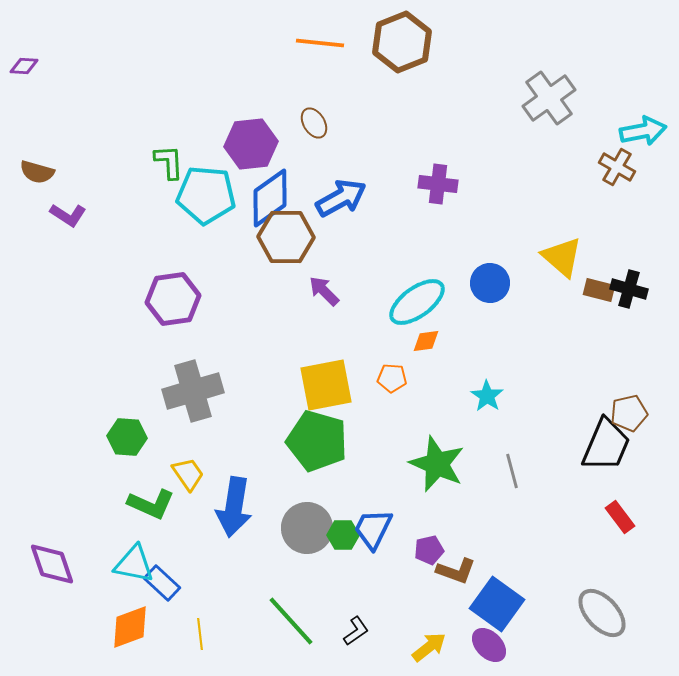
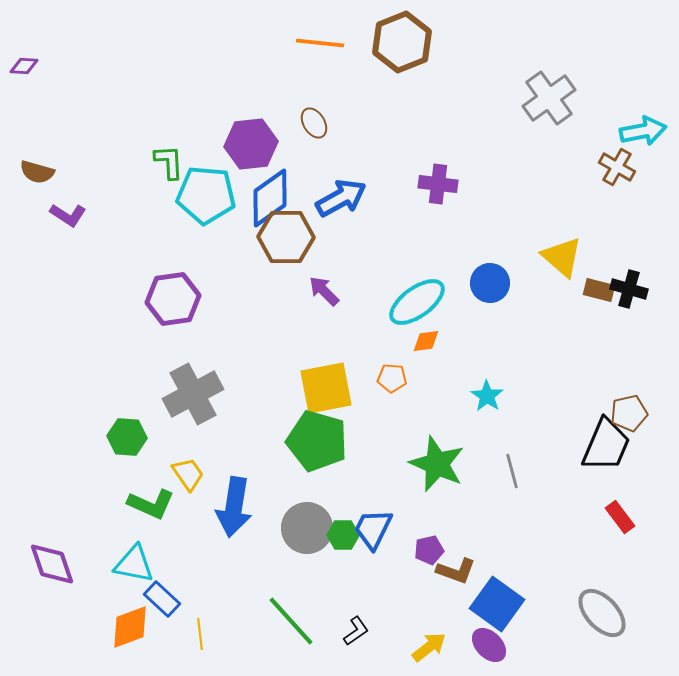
yellow square at (326, 385): moved 3 px down
gray cross at (193, 391): moved 3 px down; rotated 12 degrees counterclockwise
blue rectangle at (162, 583): moved 16 px down
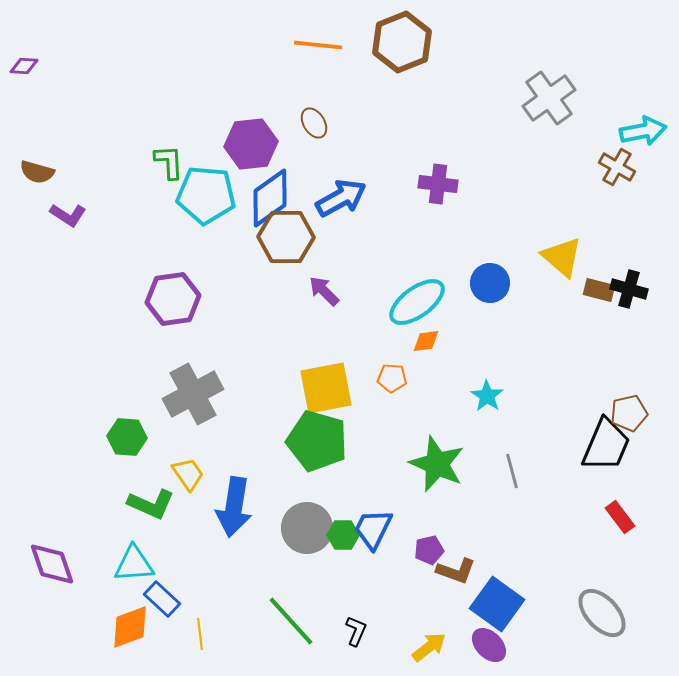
orange line at (320, 43): moved 2 px left, 2 px down
cyan triangle at (134, 564): rotated 15 degrees counterclockwise
black L-shape at (356, 631): rotated 32 degrees counterclockwise
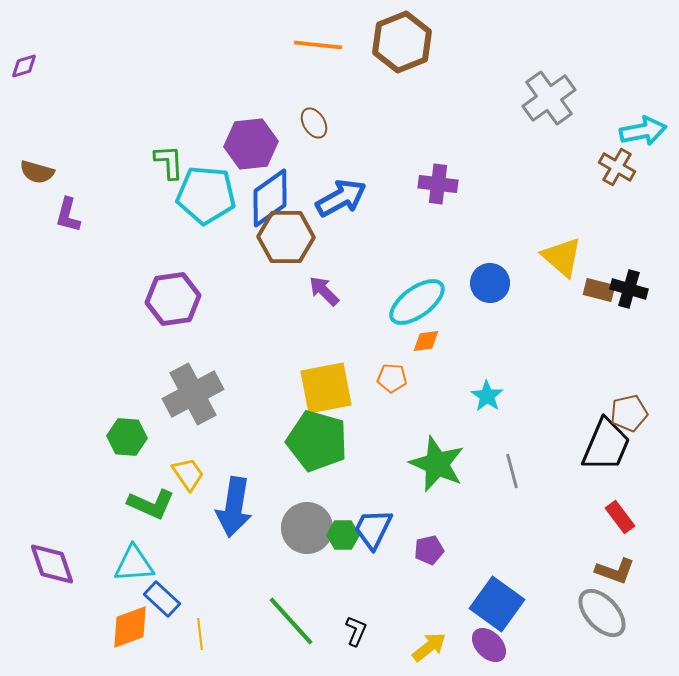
purple diamond at (24, 66): rotated 20 degrees counterclockwise
purple L-shape at (68, 215): rotated 72 degrees clockwise
brown L-shape at (456, 571): moved 159 px right
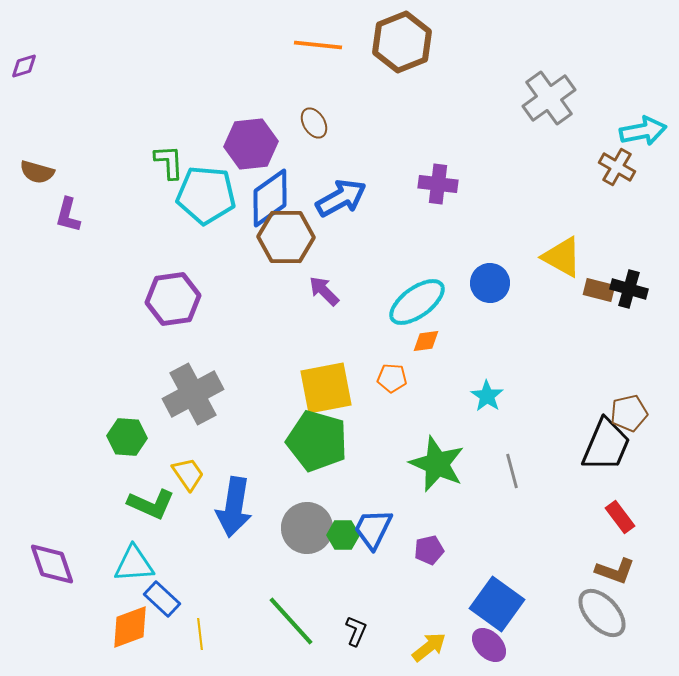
yellow triangle at (562, 257): rotated 12 degrees counterclockwise
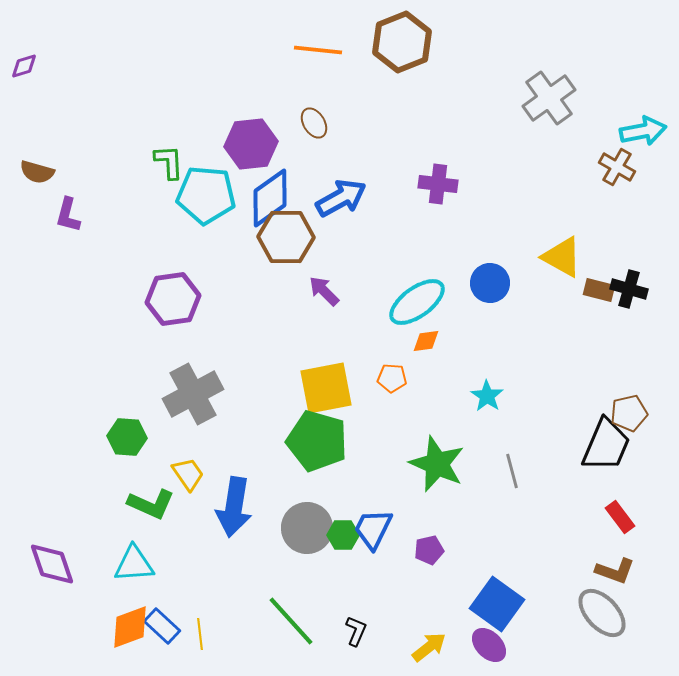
orange line at (318, 45): moved 5 px down
blue rectangle at (162, 599): moved 27 px down
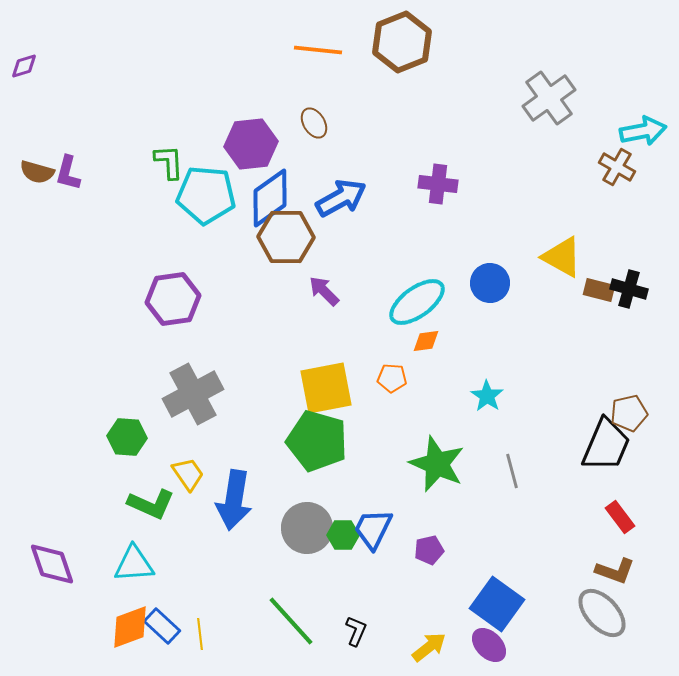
purple L-shape at (68, 215): moved 42 px up
blue arrow at (234, 507): moved 7 px up
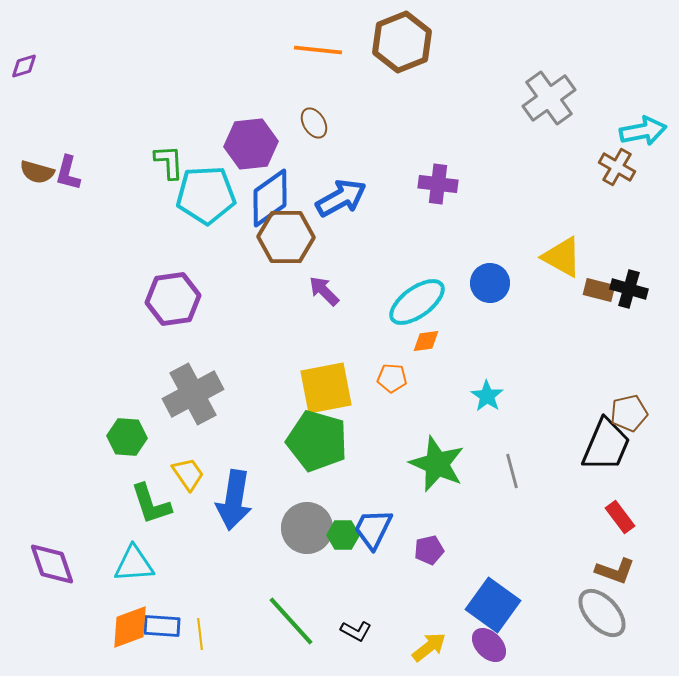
cyan pentagon at (206, 195): rotated 8 degrees counterclockwise
green L-shape at (151, 504): rotated 48 degrees clockwise
blue square at (497, 604): moved 4 px left, 1 px down
blue rectangle at (162, 626): rotated 39 degrees counterclockwise
black L-shape at (356, 631): rotated 96 degrees clockwise
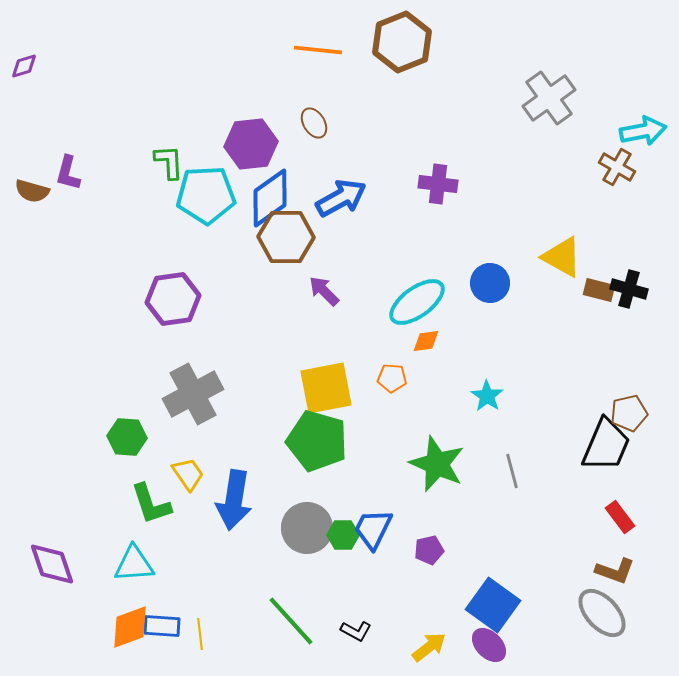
brown semicircle at (37, 172): moved 5 px left, 19 px down
